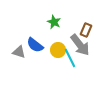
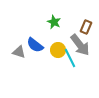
brown rectangle: moved 3 px up
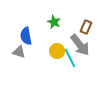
blue semicircle: moved 9 px left, 9 px up; rotated 42 degrees clockwise
yellow circle: moved 1 px left, 1 px down
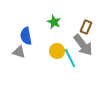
gray arrow: moved 3 px right
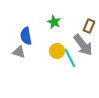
brown rectangle: moved 3 px right, 1 px up
